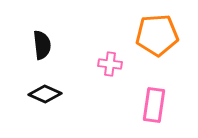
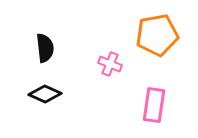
orange pentagon: rotated 6 degrees counterclockwise
black semicircle: moved 3 px right, 3 px down
pink cross: rotated 15 degrees clockwise
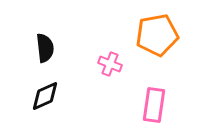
black diamond: moved 2 px down; rotated 48 degrees counterclockwise
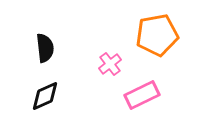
pink cross: rotated 30 degrees clockwise
pink rectangle: moved 12 px left, 10 px up; rotated 56 degrees clockwise
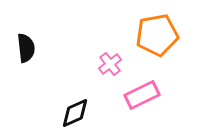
black semicircle: moved 19 px left
black diamond: moved 30 px right, 17 px down
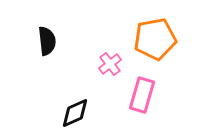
orange pentagon: moved 2 px left, 4 px down
black semicircle: moved 21 px right, 7 px up
pink rectangle: rotated 48 degrees counterclockwise
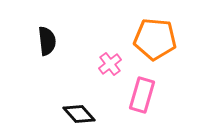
orange pentagon: rotated 15 degrees clockwise
black diamond: moved 4 px right, 1 px down; rotated 72 degrees clockwise
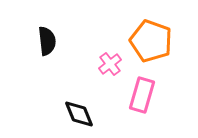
orange pentagon: moved 4 px left, 2 px down; rotated 15 degrees clockwise
black diamond: rotated 20 degrees clockwise
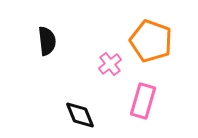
pink rectangle: moved 1 px right, 6 px down
black diamond: moved 1 px right, 1 px down
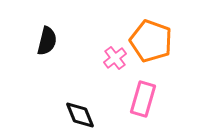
black semicircle: rotated 20 degrees clockwise
pink cross: moved 5 px right, 6 px up
pink rectangle: moved 2 px up
